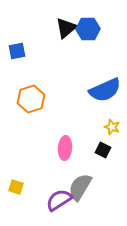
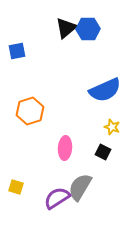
orange hexagon: moved 1 px left, 12 px down
black square: moved 2 px down
purple semicircle: moved 2 px left, 2 px up
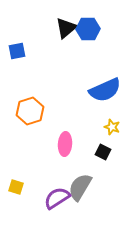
pink ellipse: moved 4 px up
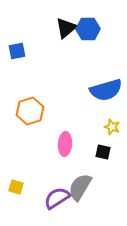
blue semicircle: moved 1 px right; rotated 8 degrees clockwise
black square: rotated 14 degrees counterclockwise
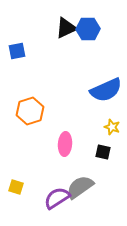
black triangle: rotated 15 degrees clockwise
blue semicircle: rotated 8 degrees counterclockwise
gray semicircle: rotated 24 degrees clockwise
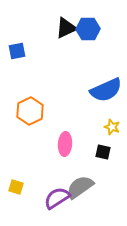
orange hexagon: rotated 8 degrees counterclockwise
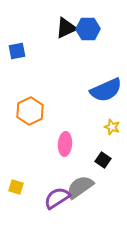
black square: moved 8 px down; rotated 21 degrees clockwise
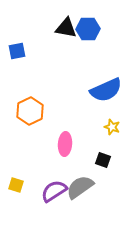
black triangle: rotated 35 degrees clockwise
black square: rotated 14 degrees counterclockwise
yellow square: moved 2 px up
purple semicircle: moved 3 px left, 7 px up
